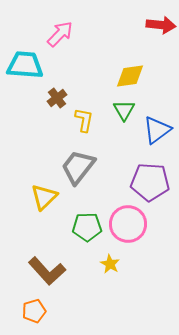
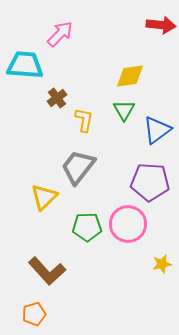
yellow star: moved 52 px right; rotated 30 degrees clockwise
orange pentagon: moved 3 px down
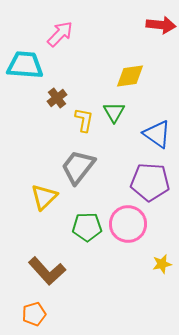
green triangle: moved 10 px left, 2 px down
blue triangle: moved 4 px down; rotated 48 degrees counterclockwise
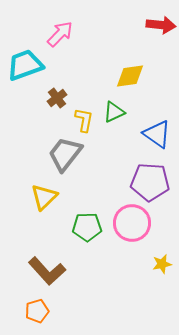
cyan trapezoid: rotated 24 degrees counterclockwise
green triangle: rotated 35 degrees clockwise
gray trapezoid: moved 13 px left, 13 px up
pink circle: moved 4 px right, 1 px up
orange pentagon: moved 3 px right, 3 px up
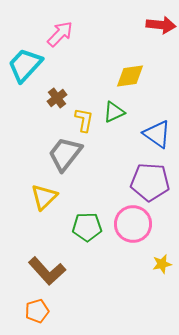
cyan trapezoid: rotated 27 degrees counterclockwise
pink circle: moved 1 px right, 1 px down
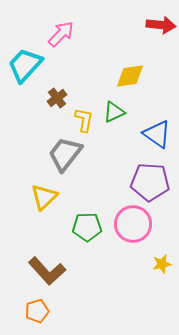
pink arrow: moved 1 px right
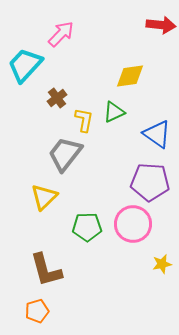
brown L-shape: moved 1 px left, 1 px up; rotated 27 degrees clockwise
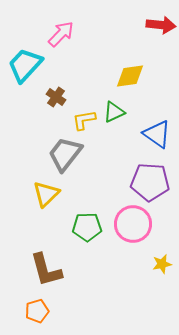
brown cross: moved 1 px left, 1 px up; rotated 18 degrees counterclockwise
yellow L-shape: rotated 110 degrees counterclockwise
yellow triangle: moved 2 px right, 3 px up
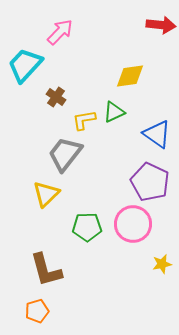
pink arrow: moved 1 px left, 2 px up
purple pentagon: rotated 21 degrees clockwise
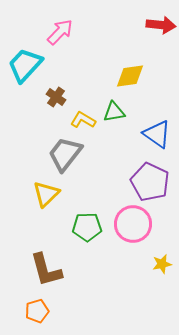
green triangle: rotated 15 degrees clockwise
yellow L-shape: moved 1 px left; rotated 40 degrees clockwise
